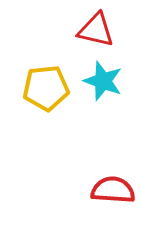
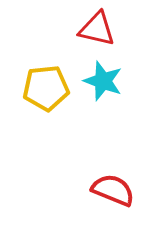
red triangle: moved 1 px right, 1 px up
red semicircle: rotated 18 degrees clockwise
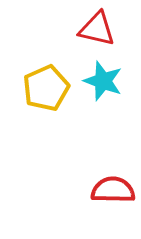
yellow pentagon: rotated 18 degrees counterclockwise
red semicircle: rotated 21 degrees counterclockwise
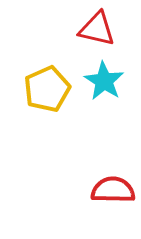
cyan star: moved 1 px right; rotated 12 degrees clockwise
yellow pentagon: moved 1 px right, 1 px down
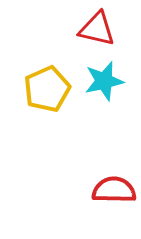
cyan star: rotated 27 degrees clockwise
red semicircle: moved 1 px right
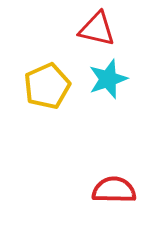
cyan star: moved 4 px right, 2 px up; rotated 6 degrees counterclockwise
yellow pentagon: moved 3 px up
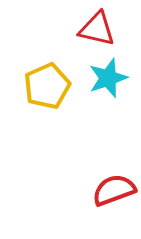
cyan star: moved 1 px up
red semicircle: rotated 21 degrees counterclockwise
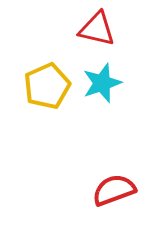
cyan star: moved 6 px left, 5 px down
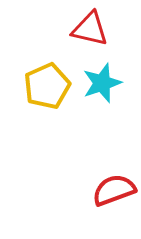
red triangle: moved 7 px left
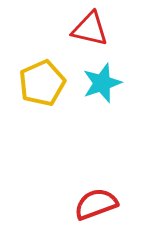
yellow pentagon: moved 5 px left, 3 px up
red semicircle: moved 18 px left, 14 px down
